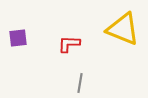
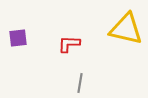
yellow triangle: moved 3 px right; rotated 9 degrees counterclockwise
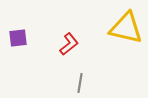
yellow triangle: moved 1 px up
red L-shape: rotated 140 degrees clockwise
